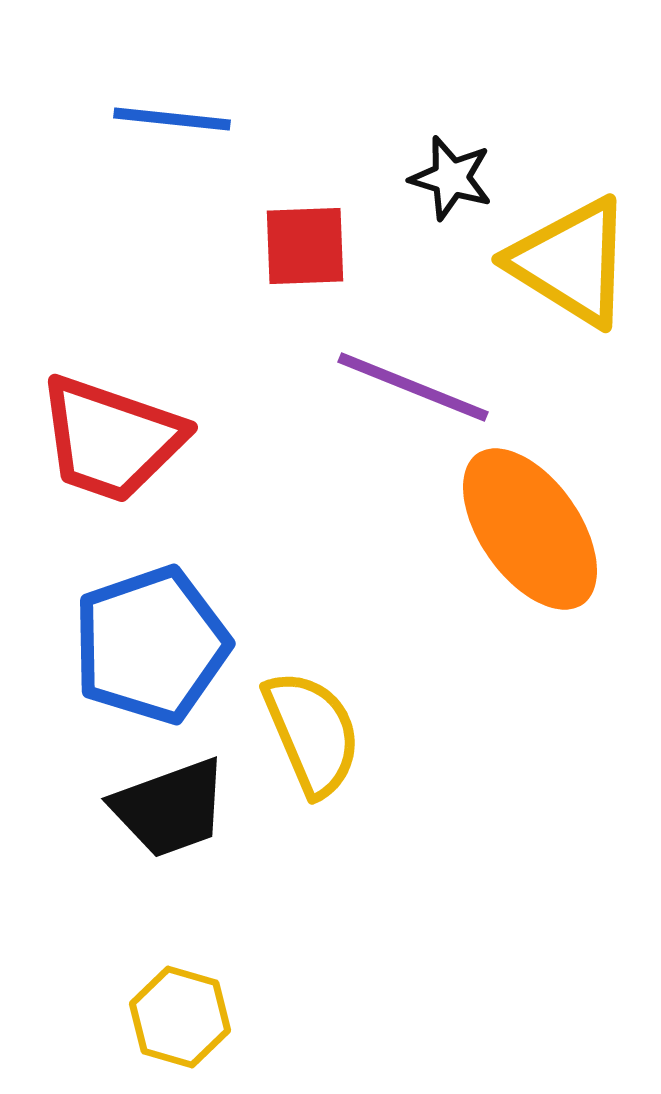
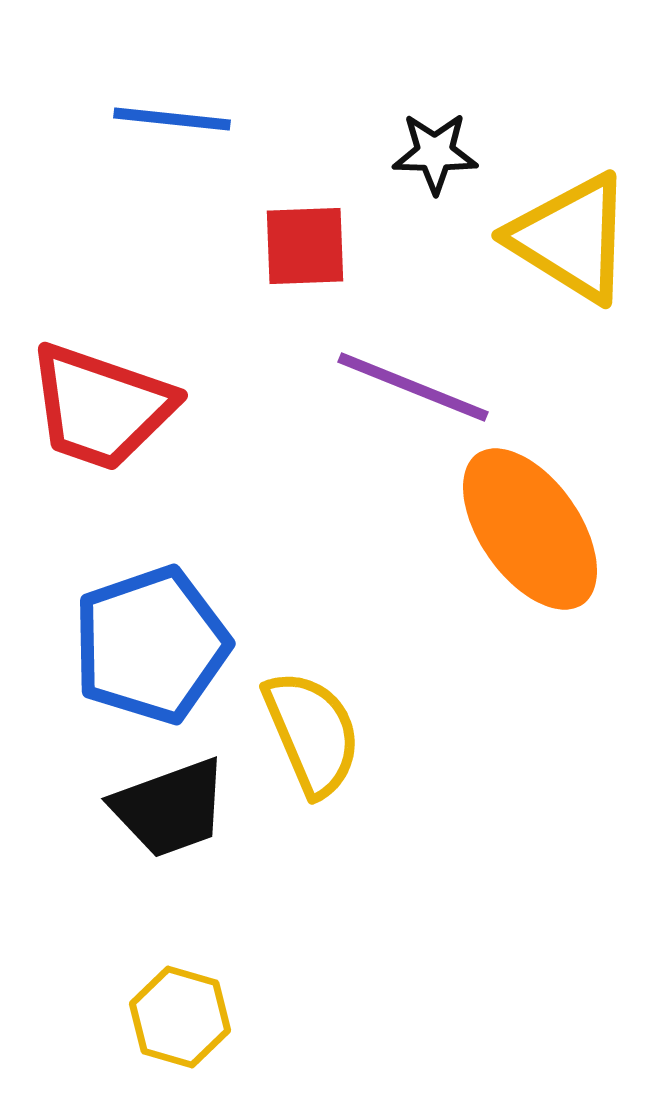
black star: moved 16 px left, 25 px up; rotated 16 degrees counterclockwise
yellow triangle: moved 24 px up
red trapezoid: moved 10 px left, 32 px up
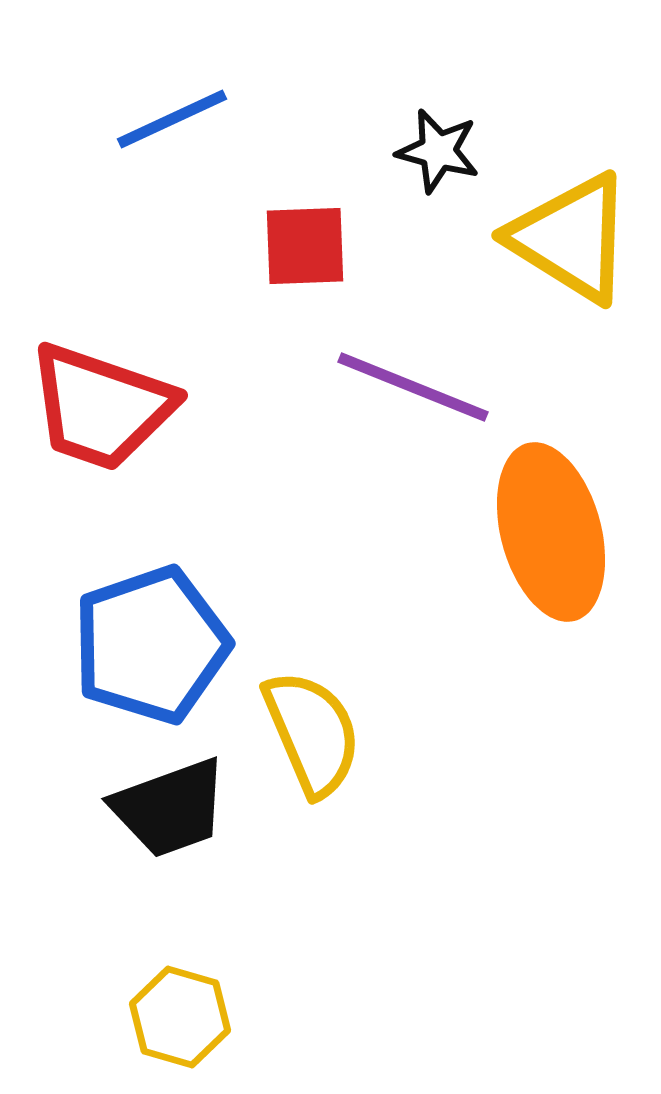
blue line: rotated 31 degrees counterclockwise
black star: moved 3 px right, 2 px up; rotated 14 degrees clockwise
orange ellipse: moved 21 px right, 3 px down; rotated 20 degrees clockwise
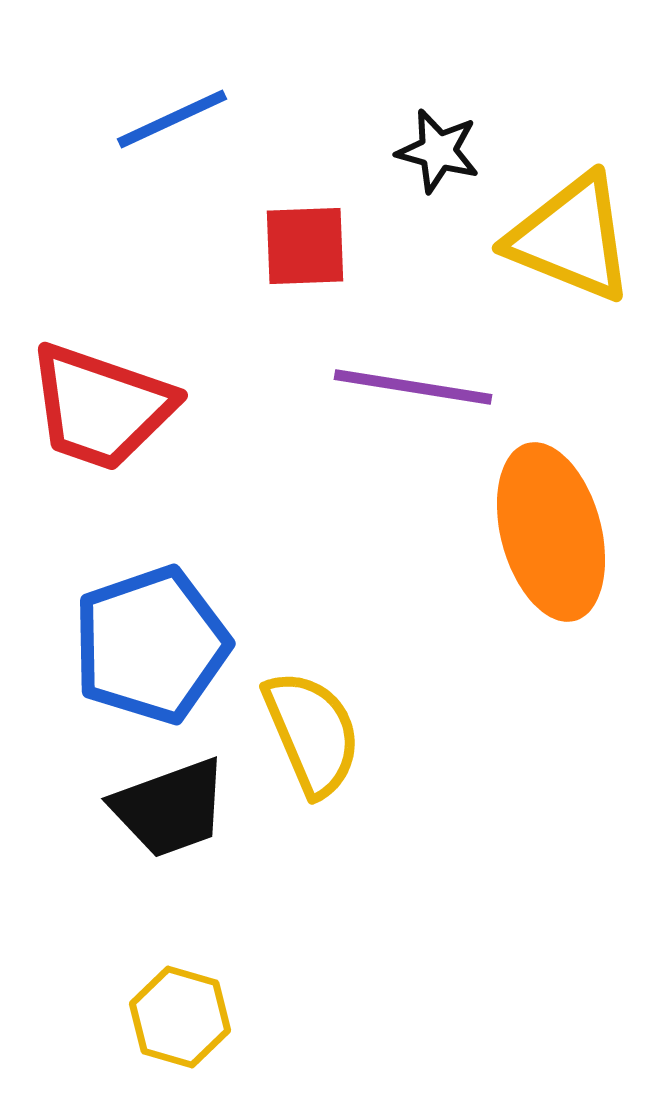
yellow triangle: rotated 10 degrees counterclockwise
purple line: rotated 13 degrees counterclockwise
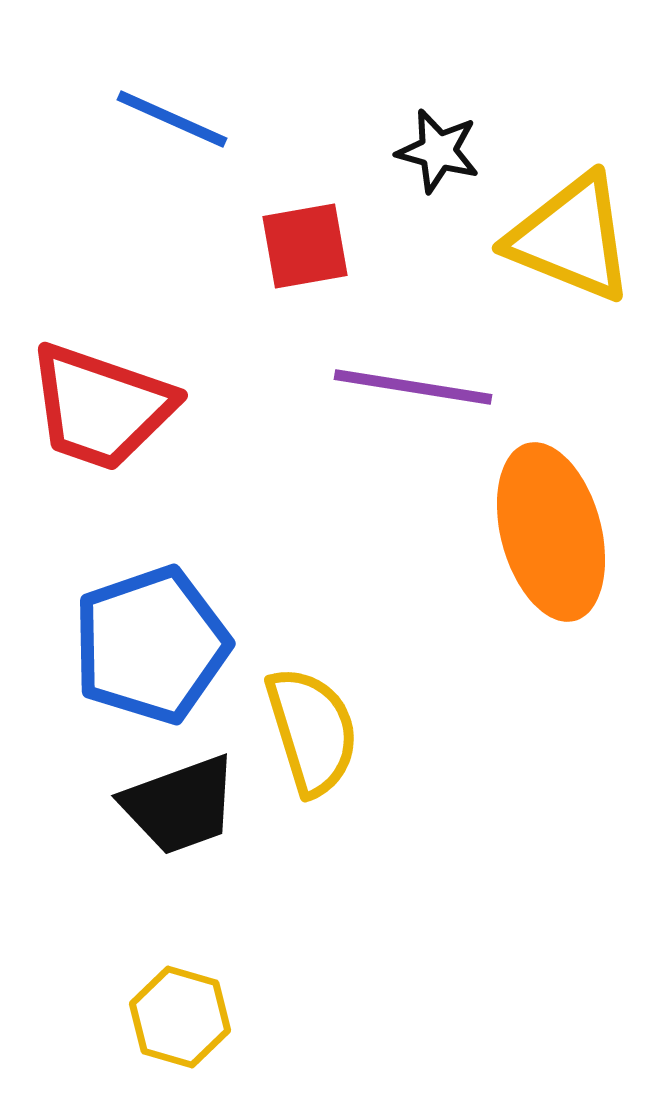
blue line: rotated 49 degrees clockwise
red square: rotated 8 degrees counterclockwise
yellow semicircle: moved 2 px up; rotated 6 degrees clockwise
black trapezoid: moved 10 px right, 3 px up
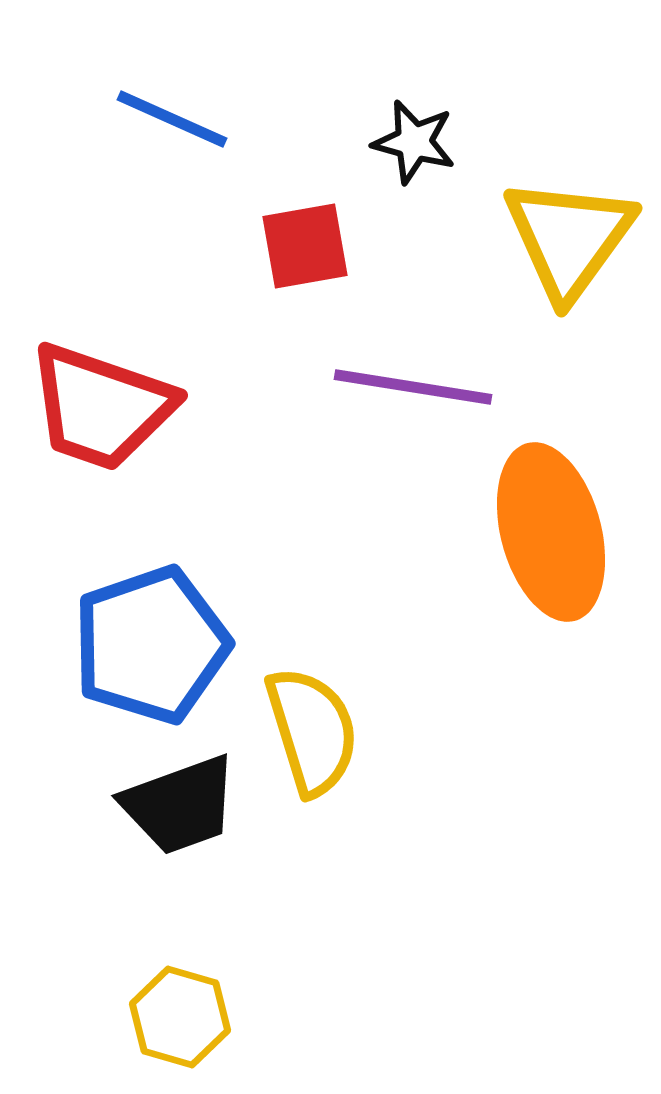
black star: moved 24 px left, 9 px up
yellow triangle: moved 2 px left; rotated 44 degrees clockwise
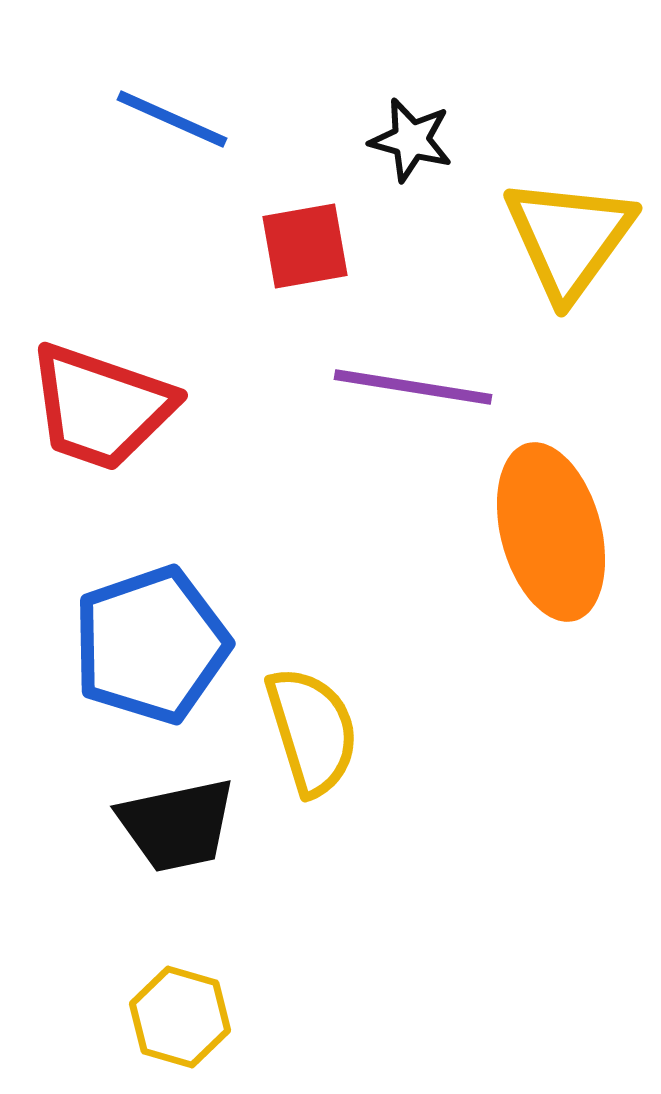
black star: moved 3 px left, 2 px up
black trapezoid: moved 3 px left, 20 px down; rotated 8 degrees clockwise
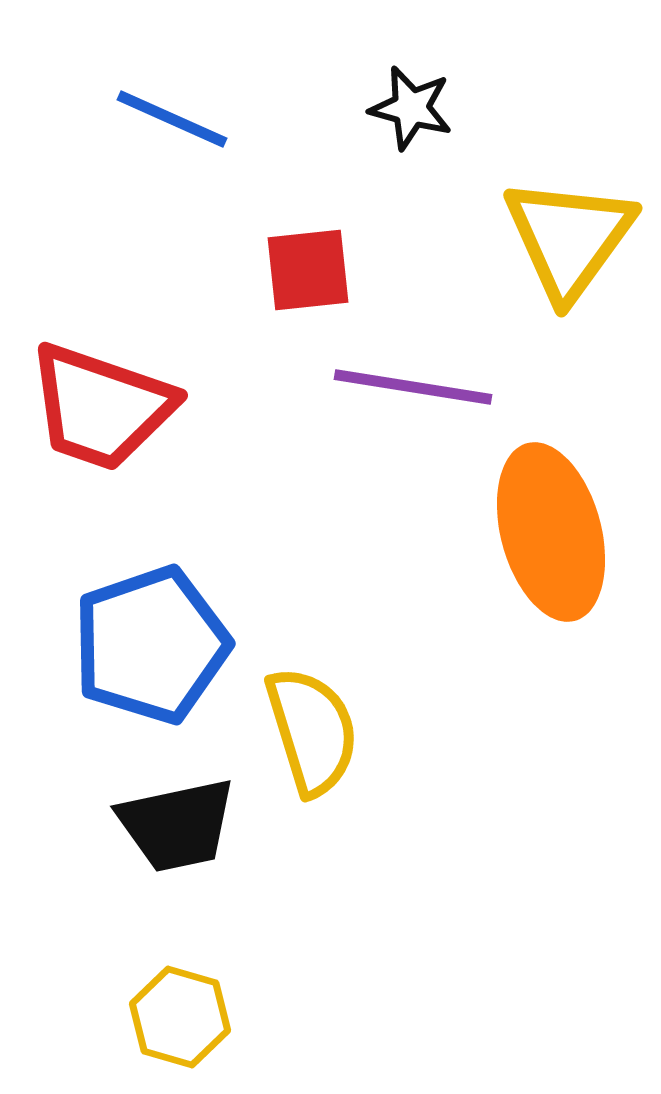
black star: moved 32 px up
red square: moved 3 px right, 24 px down; rotated 4 degrees clockwise
